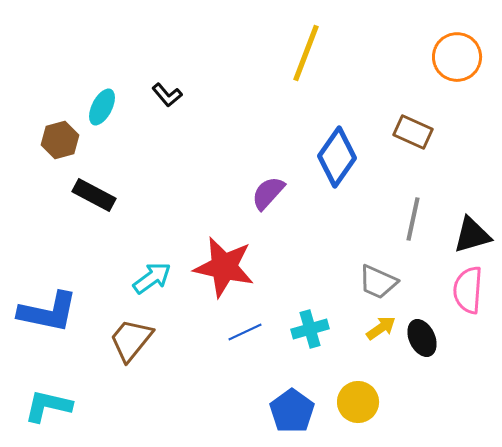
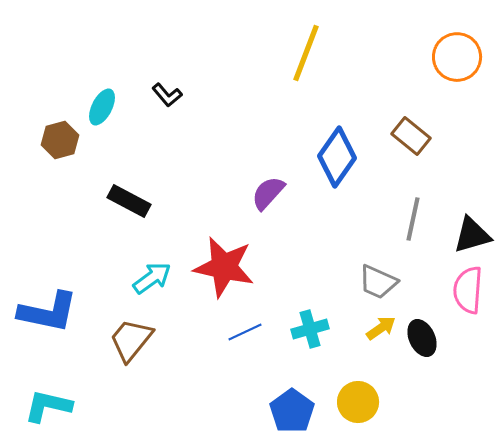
brown rectangle: moved 2 px left, 4 px down; rotated 15 degrees clockwise
black rectangle: moved 35 px right, 6 px down
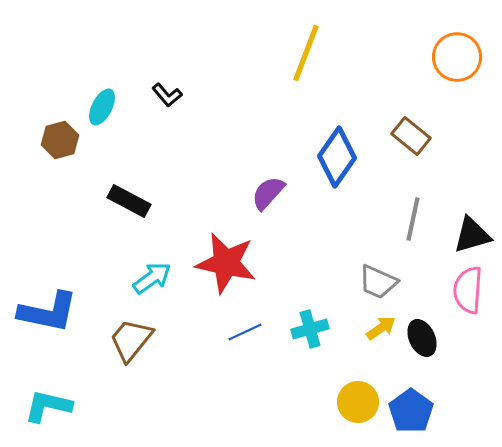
red star: moved 2 px right, 4 px up
blue pentagon: moved 119 px right
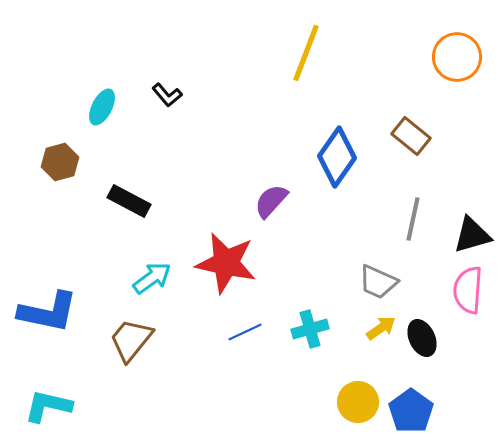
brown hexagon: moved 22 px down
purple semicircle: moved 3 px right, 8 px down
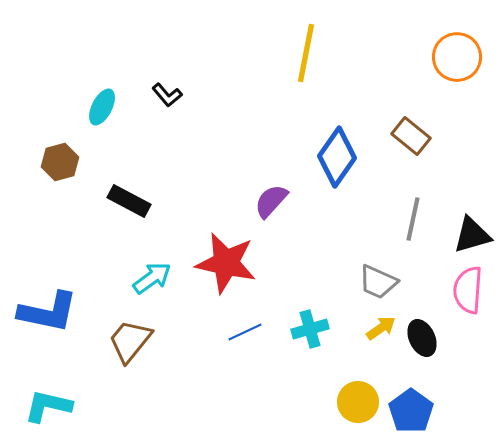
yellow line: rotated 10 degrees counterclockwise
brown trapezoid: moved 1 px left, 1 px down
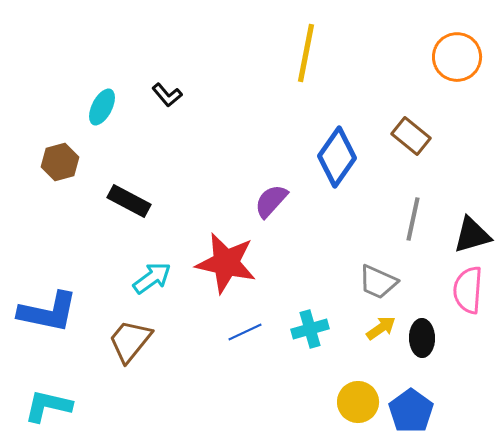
black ellipse: rotated 24 degrees clockwise
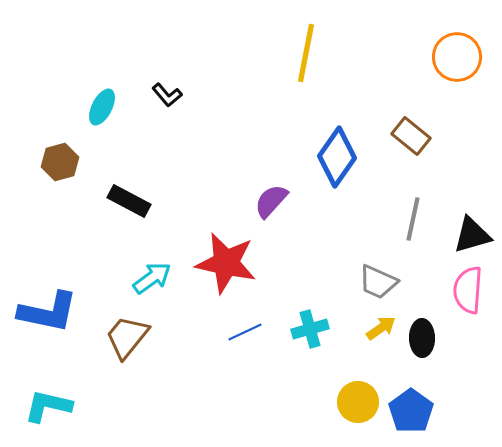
brown trapezoid: moved 3 px left, 4 px up
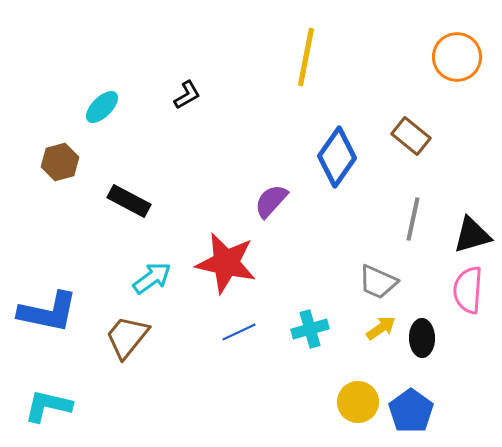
yellow line: moved 4 px down
black L-shape: moved 20 px right; rotated 80 degrees counterclockwise
cyan ellipse: rotated 18 degrees clockwise
blue line: moved 6 px left
